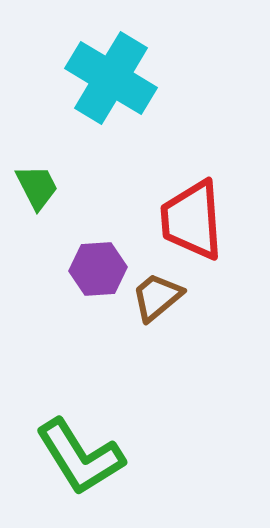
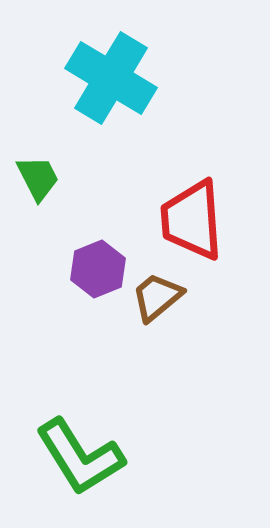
green trapezoid: moved 1 px right, 9 px up
purple hexagon: rotated 18 degrees counterclockwise
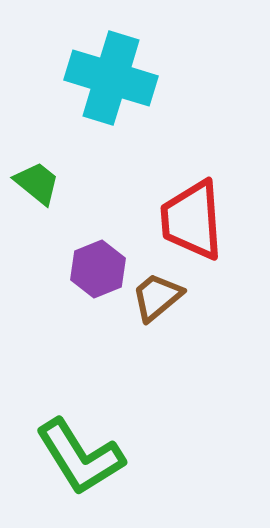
cyan cross: rotated 14 degrees counterclockwise
green trapezoid: moved 1 px left, 5 px down; rotated 24 degrees counterclockwise
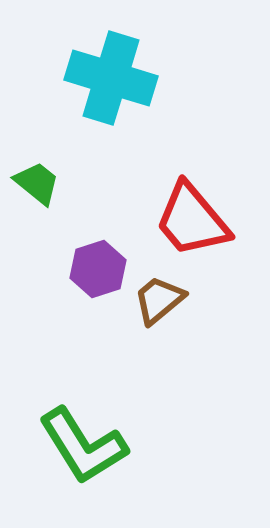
red trapezoid: rotated 36 degrees counterclockwise
purple hexagon: rotated 4 degrees clockwise
brown trapezoid: moved 2 px right, 3 px down
green L-shape: moved 3 px right, 11 px up
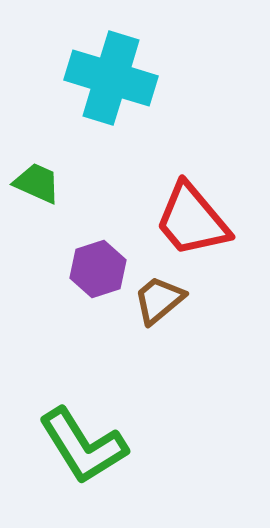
green trapezoid: rotated 15 degrees counterclockwise
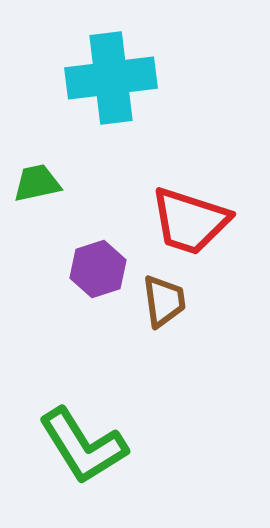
cyan cross: rotated 24 degrees counterclockwise
green trapezoid: rotated 36 degrees counterclockwise
red trapezoid: moved 2 px left, 1 px down; rotated 32 degrees counterclockwise
brown trapezoid: moved 5 px right, 1 px down; rotated 122 degrees clockwise
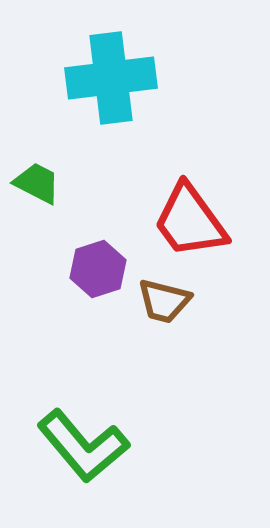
green trapezoid: rotated 39 degrees clockwise
red trapezoid: rotated 36 degrees clockwise
brown trapezoid: rotated 112 degrees clockwise
green L-shape: rotated 8 degrees counterclockwise
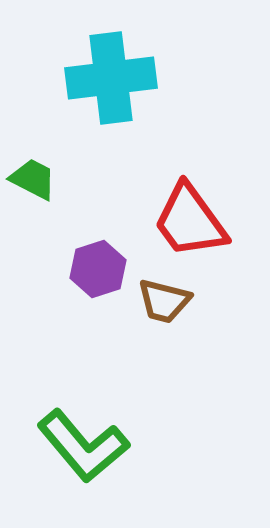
green trapezoid: moved 4 px left, 4 px up
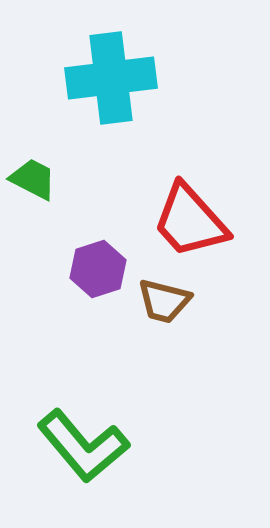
red trapezoid: rotated 6 degrees counterclockwise
